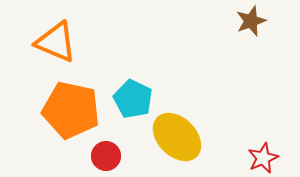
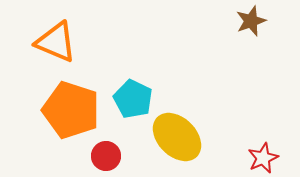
orange pentagon: rotated 6 degrees clockwise
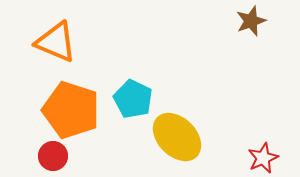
red circle: moved 53 px left
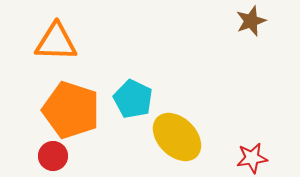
orange triangle: rotated 21 degrees counterclockwise
red star: moved 11 px left; rotated 16 degrees clockwise
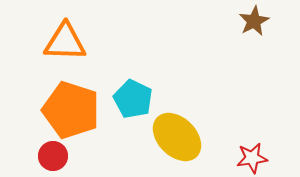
brown star: moved 3 px right; rotated 8 degrees counterclockwise
orange triangle: moved 9 px right
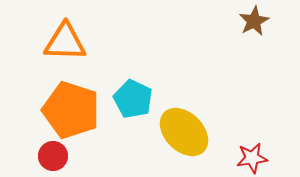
yellow ellipse: moved 7 px right, 5 px up
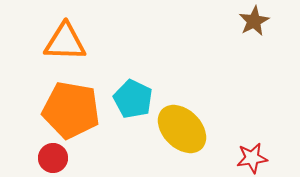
orange pentagon: rotated 8 degrees counterclockwise
yellow ellipse: moved 2 px left, 3 px up
red circle: moved 2 px down
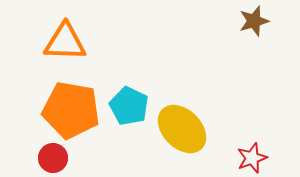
brown star: rotated 12 degrees clockwise
cyan pentagon: moved 4 px left, 7 px down
red star: rotated 12 degrees counterclockwise
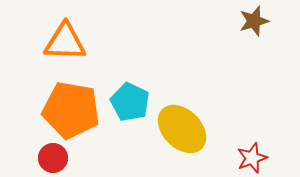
cyan pentagon: moved 1 px right, 4 px up
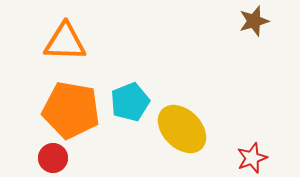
cyan pentagon: rotated 24 degrees clockwise
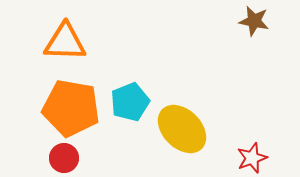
brown star: rotated 28 degrees clockwise
orange pentagon: moved 2 px up
red circle: moved 11 px right
